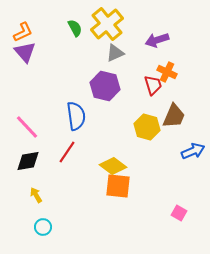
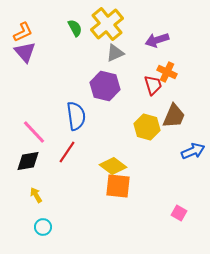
pink line: moved 7 px right, 5 px down
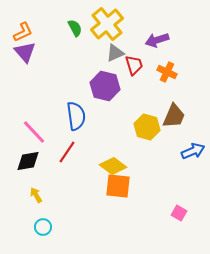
red trapezoid: moved 19 px left, 20 px up
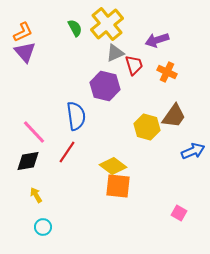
brown trapezoid: rotated 12 degrees clockwise
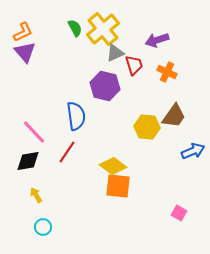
yellow cross: moved 4 px left, 5 px down
yellow hexagon: rotated 10 degrees counterclockwise
